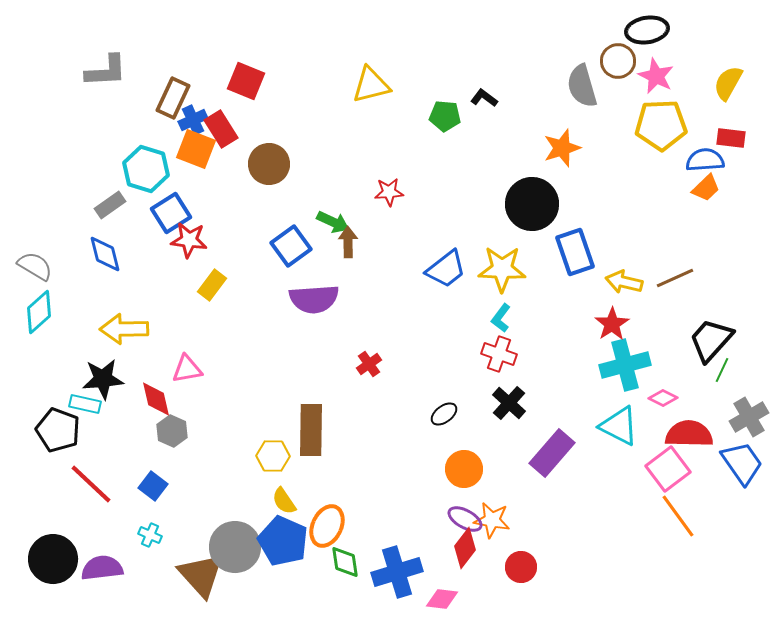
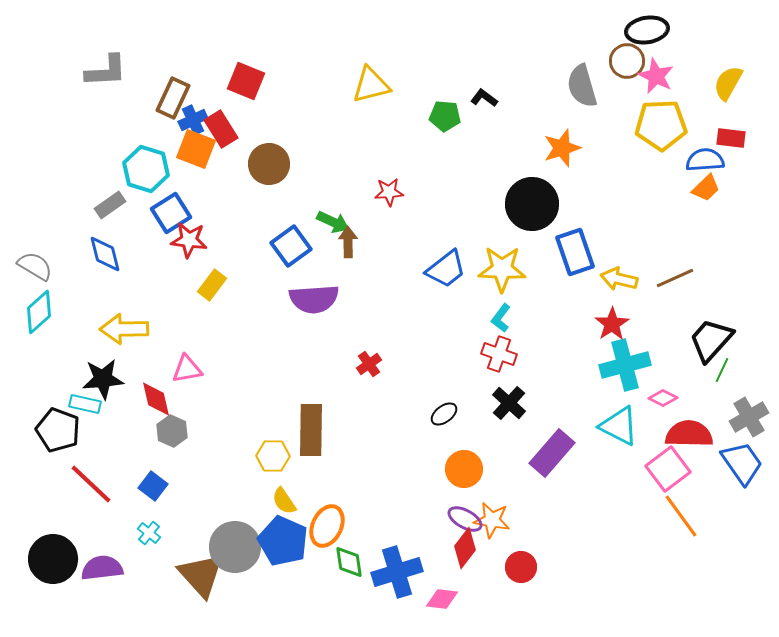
brown circle at (618, 61): moved 9 px right
yellow arrow at (624, 282): moved 5 px left, 3 px up
orange line at (678, 516): moved 3 px right
cyan cross at (150, 535): moved 1 px left, 2 px up; rotated 15 degrees clockwise
green diamond at (345, 562): moved 4 px right
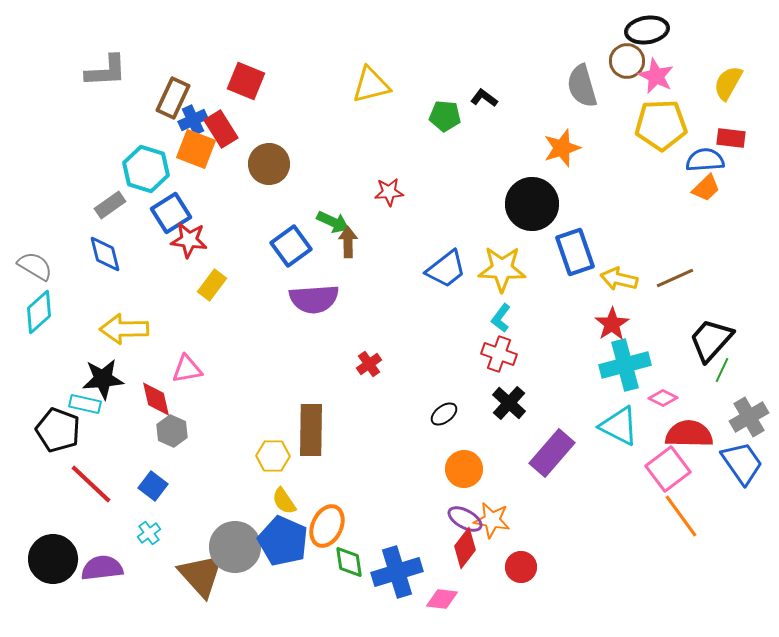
cyan cross at (149, 533): rotated 15 degrees clockwise
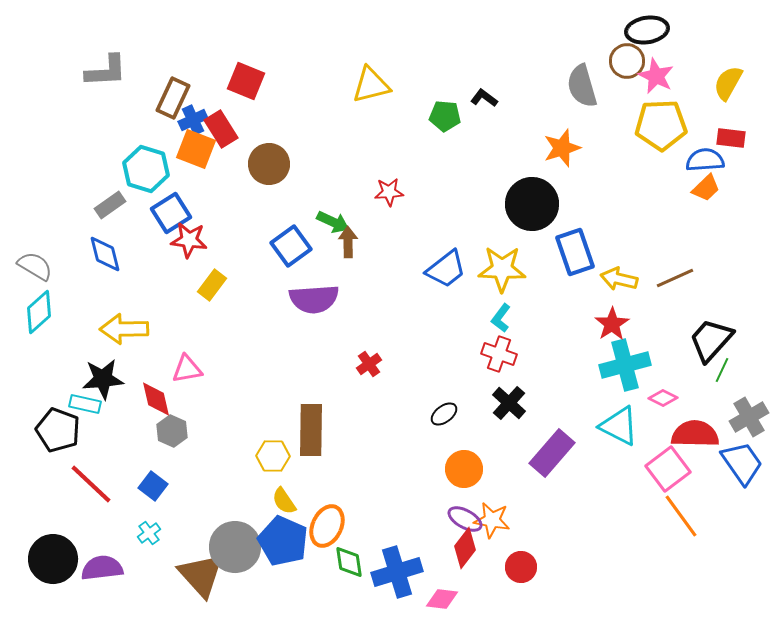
red semicircle at (689, 434): moved 6 px right
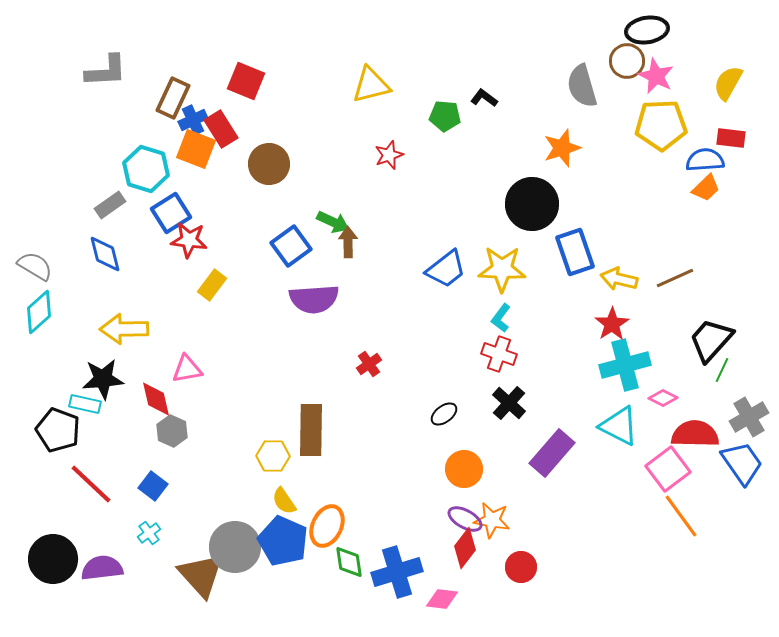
red star at (389, 192): moved 37 px up; rotated 16 degrees counterclockwise
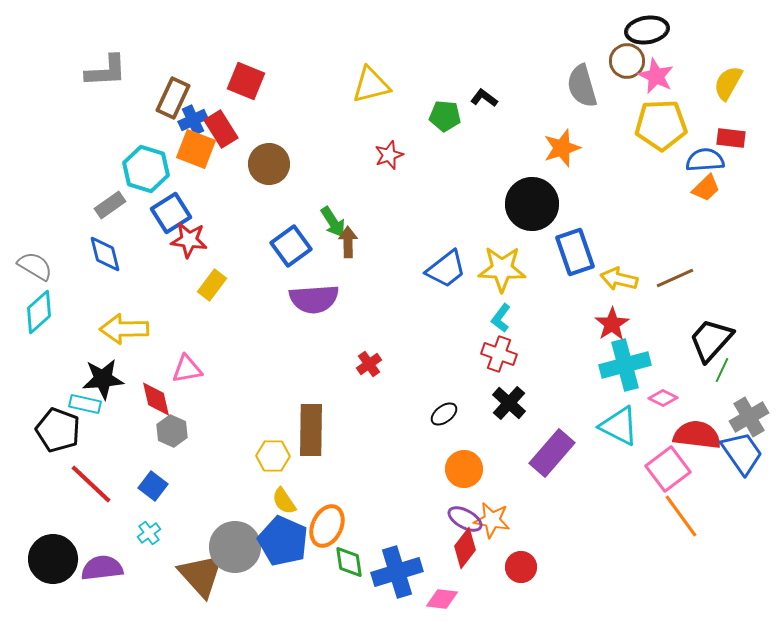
green arrow at (333, 222): rotated 32 degrees clockwise
red semicircle at (695, 434): moved 2 px right, 1 px down; rotated 6 degrees clockwise
blue trapezoid at (742, 463): moved 10 px up
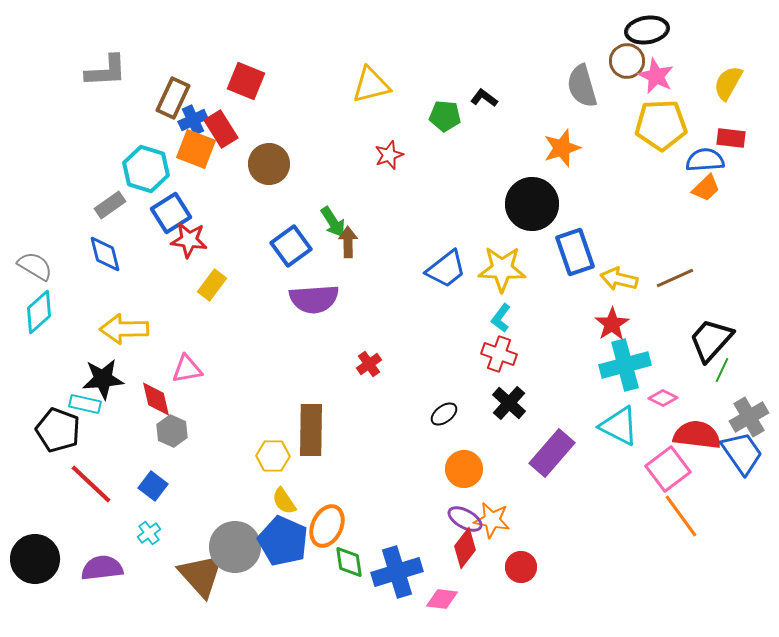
black circle at (53, 559): moved 18 px left
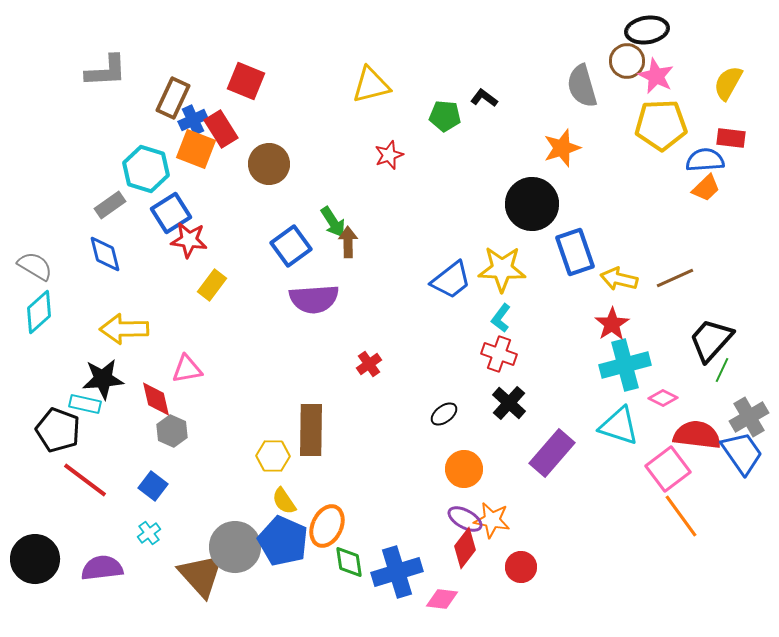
blue trapezoid at (446, 269): moved 5 px right, 11 px down
cyan triangle at (619, 426): rotated 9 degrees counterclockwise
red line at (91, 484): moved 6 px left, 4 px up; rotated 6 degrees counterclockwise
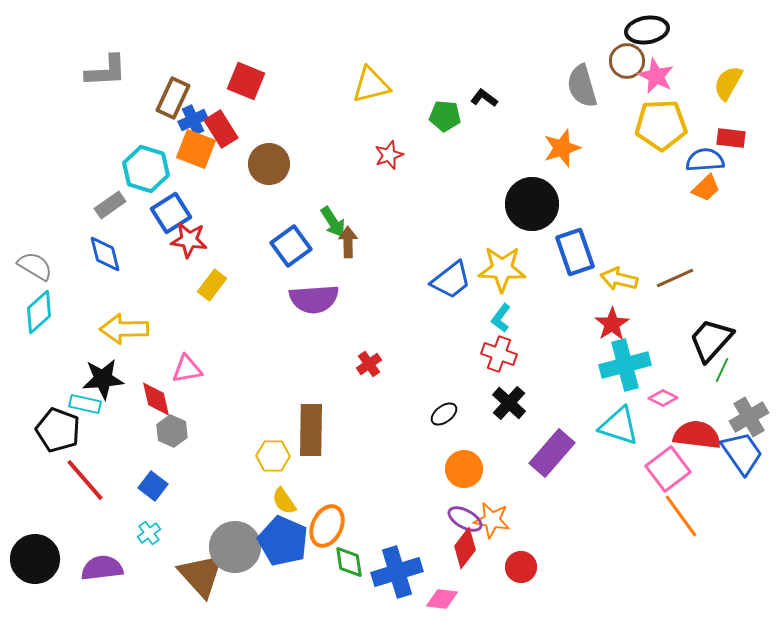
red line at (85, 480): rotated 12 degrees clockwise
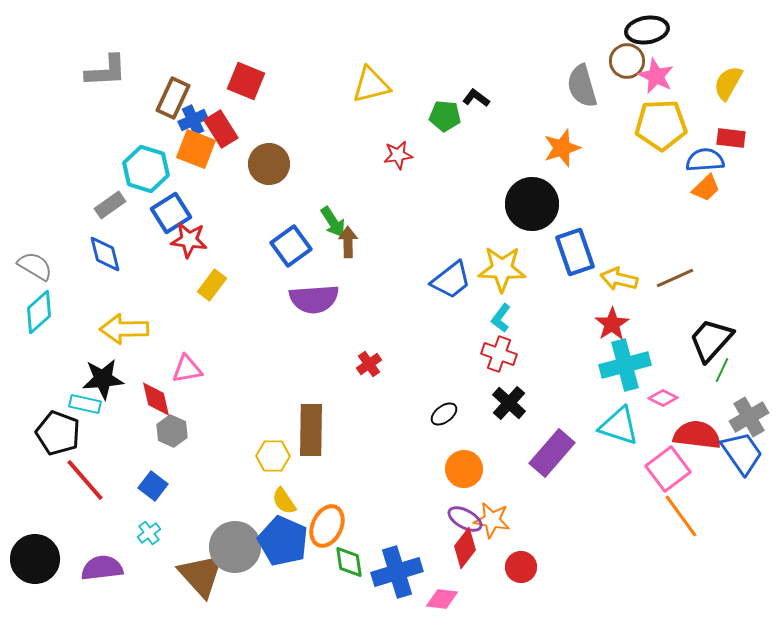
black L-shape at (484, 98): moved 8 px left
red star at (389, 155): moved 9 px right; rotated 12 degrees clockwise
black pentagon at (58, 430): moved 3 px down
